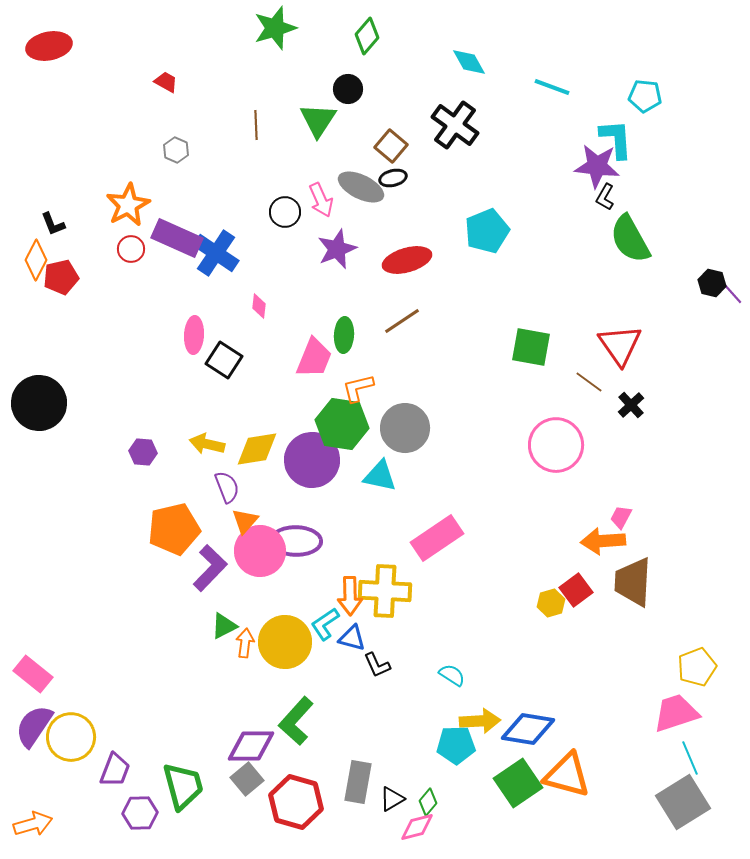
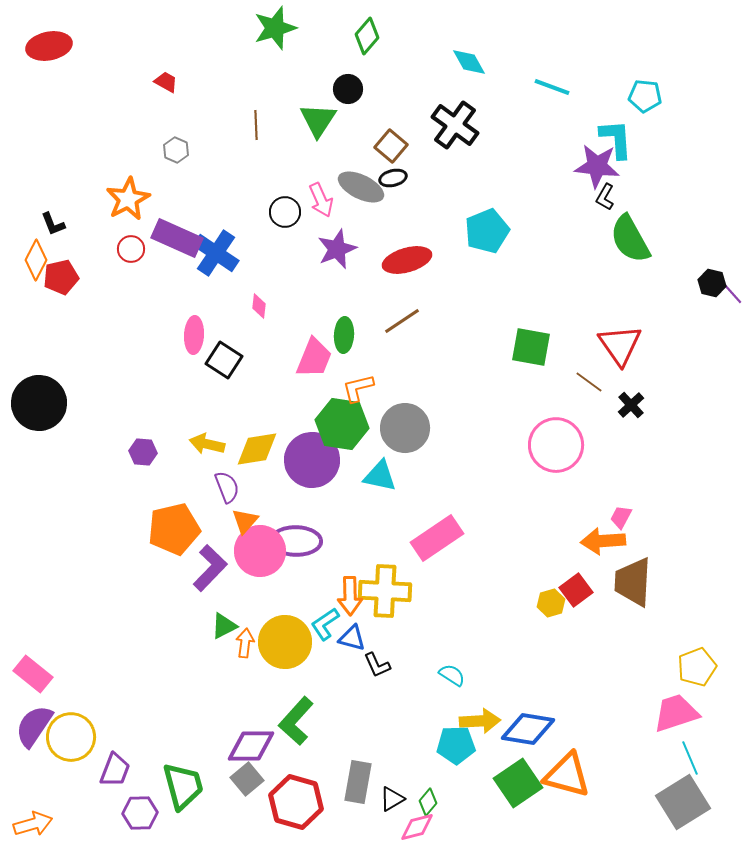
orange star at (128, 205): moved 6 px up
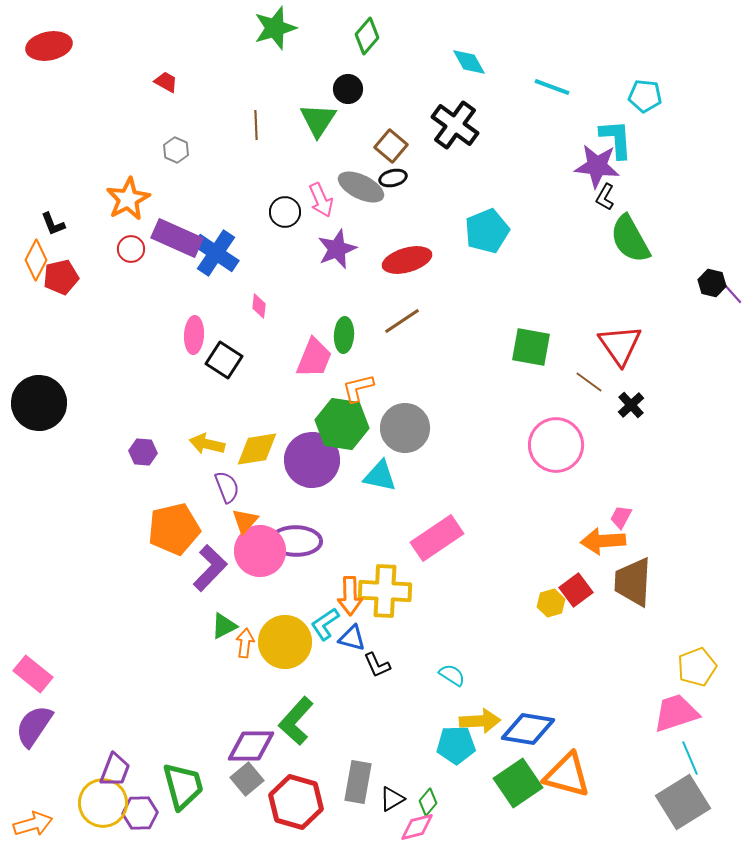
yellow circle at (71, 737): moved 32 px right, 66 px down
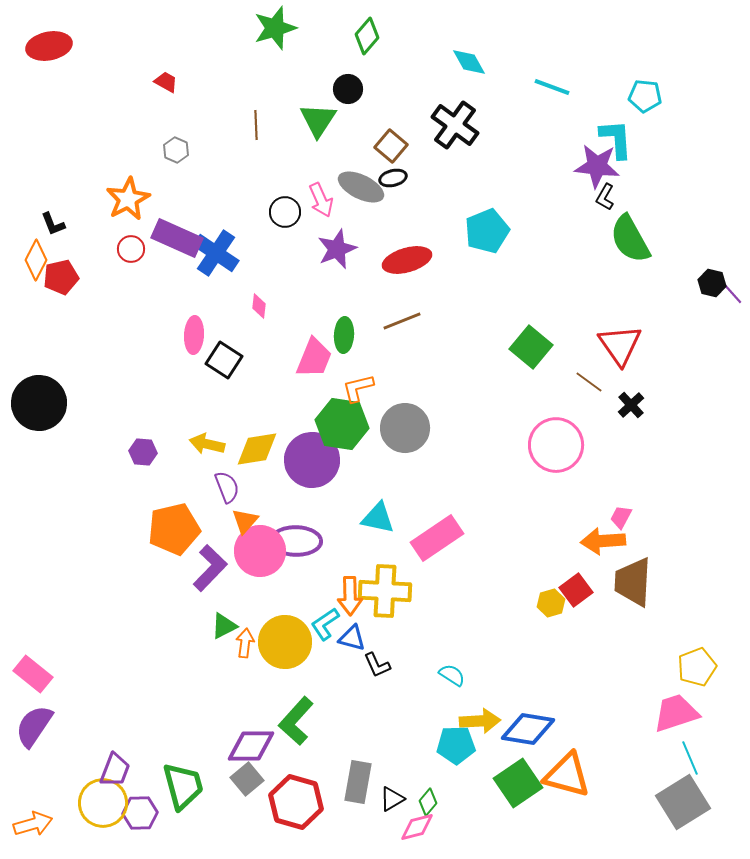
brown line at (402, 321): rotated 12 degrees clockwise
green square at (531, 347): rotated 30 degrees clockwise
cyan triangle at (380, 476): moved 2 px left, 42 px down
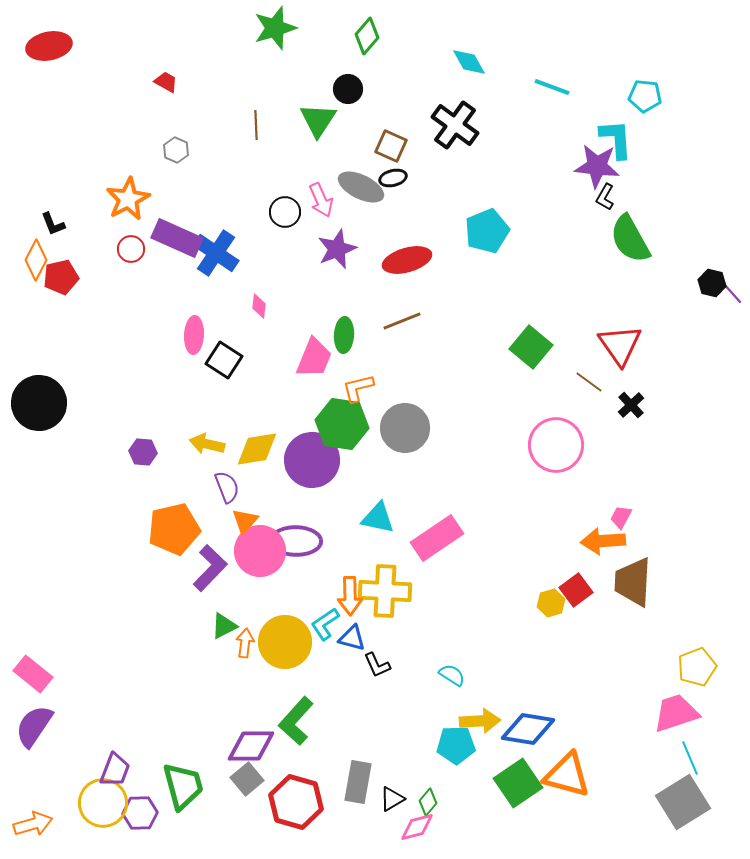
brown square at (391, 146): rotated 16 degrees counterclockwise
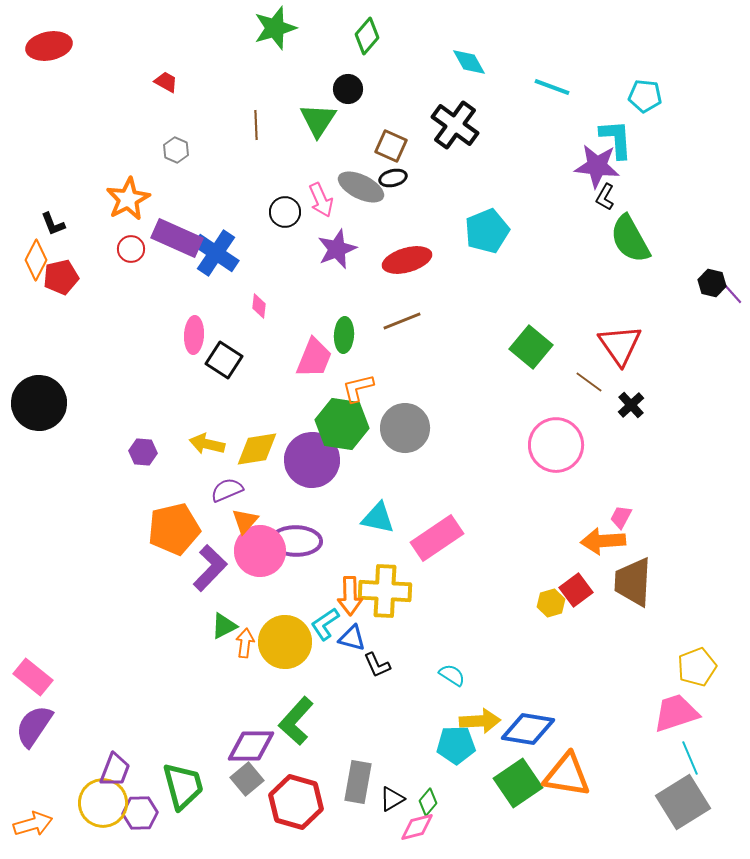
purple semicircle at (227, 487): moved 3 px down; rotated 92 degrees counterclockwise
pink rectangle at (33, 674): moved 3 px down
orange triangle at (567, 775): rotated 6 degrees counterclockwise
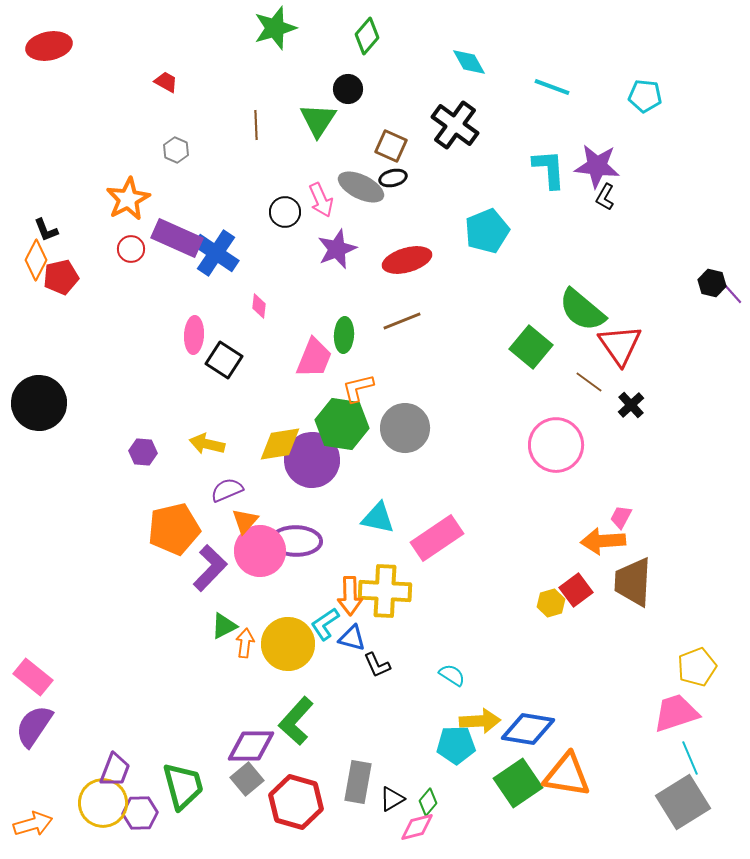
cyan L-shape at (616, 139): moved 67 px left, 30 px down
black L-shape at (53, 224): moved 7 px left, 6 px down
green semicircle at (630, 239): moved 48 px left, 71 px down; rotated 21 degrees counterclockwise
yellow diamond at (257, 449): moved 23 px right, 5 px up
yellow circle at (285, 642): moved 3 px right, 2 px down
